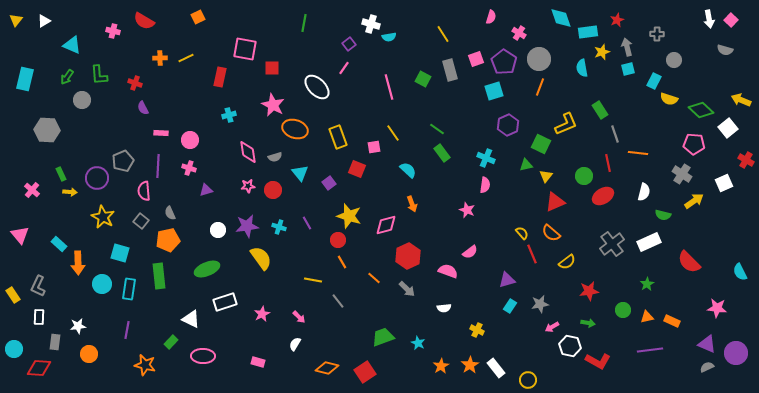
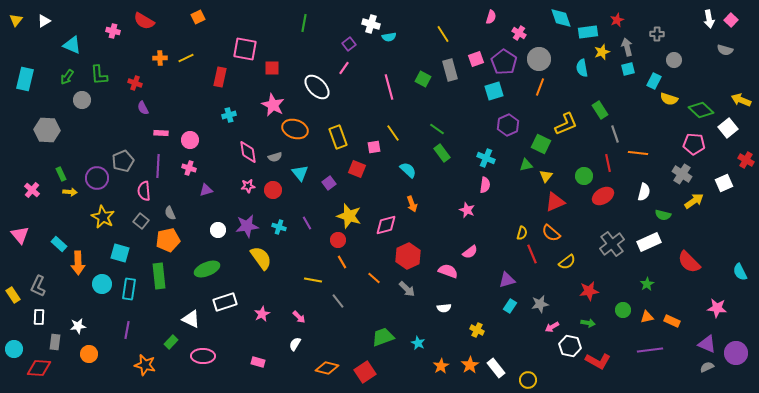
yellow semicircle at (522, 233): rotated 56 degrees clockwise
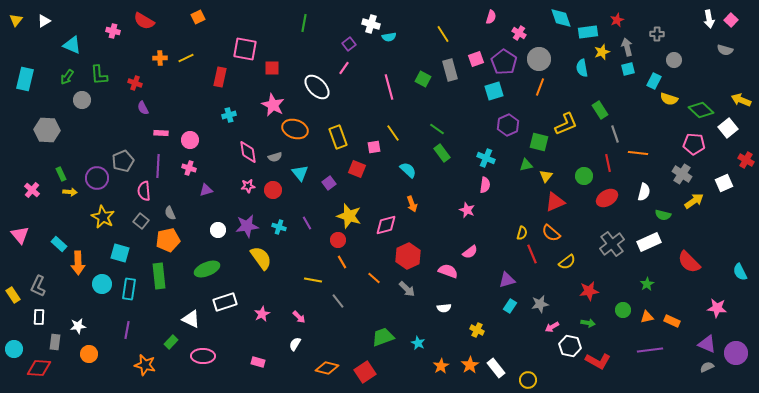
green square at (541, 144): moved 2 px left, 2 px up; rotated 12 degrees counterclockwise
red ellipse at (603, 196): moved 4 px right, 2 px down
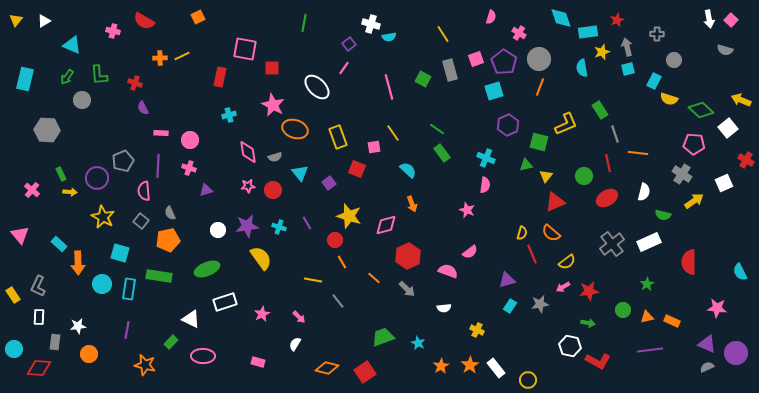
yellow line at (186, 58): moved 4 px left, 2 px up
red circle at (338, 240): moved 3 px left
red semicircle at (689, 262): rotated 45 degrees clockwise
green rectangle at (159, 276): rotated 75 degrees counterclockwise
pink arrow at (552, 327): moved 11 px right, 40 px up
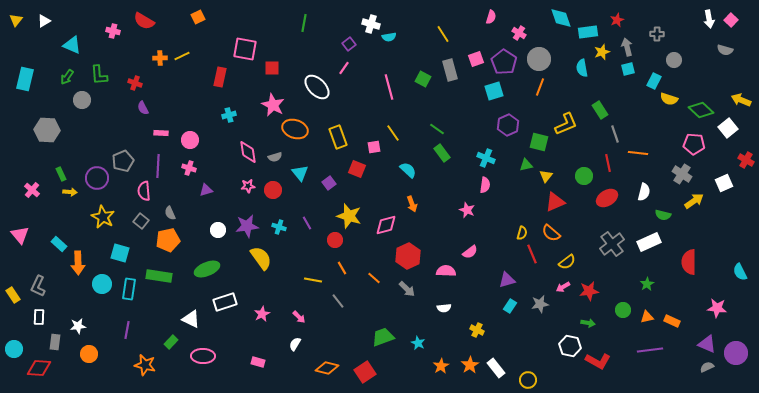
orange line at (342, 262): moved 6 px down
pink semicircle at (448, 271): moved 2 px left; rotated 18 degrees counterclockwise
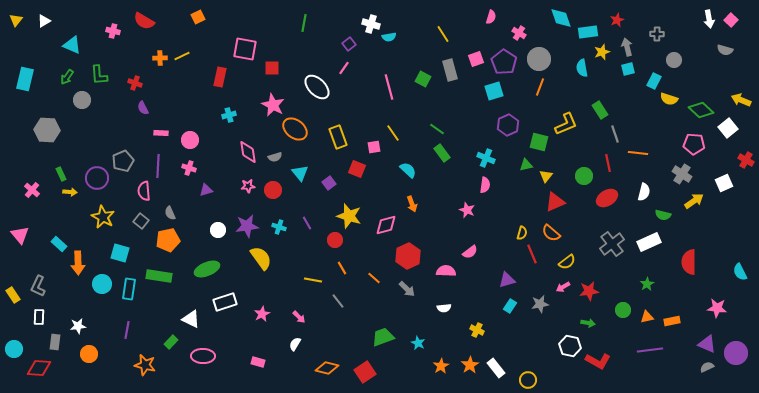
orange ellipse at (295, 129): rotated 20 degrees clockwise
orange rectangle at (672, 321): rotated 35 degrees counterclockwise
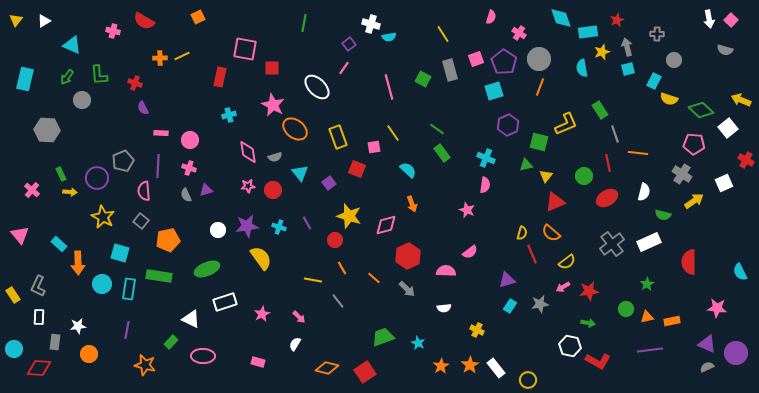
gray semicircle at (170, 213): moved 16 px right, 18 px up
green circle at (623, 310): moved 3 px right, 1 px up
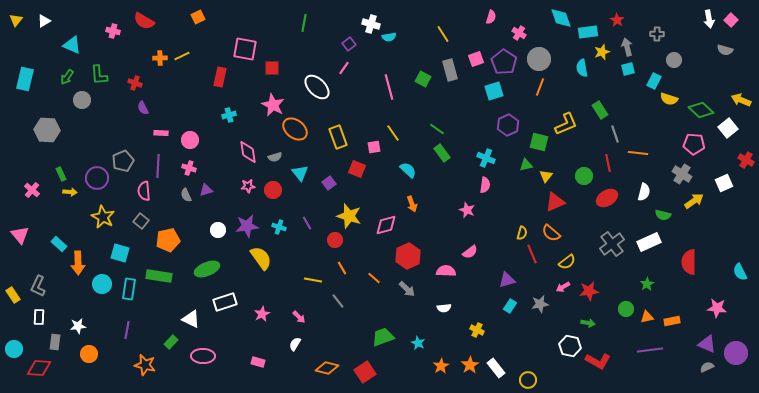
red star at (617, 20): rotated 16 degrees counterclockwise
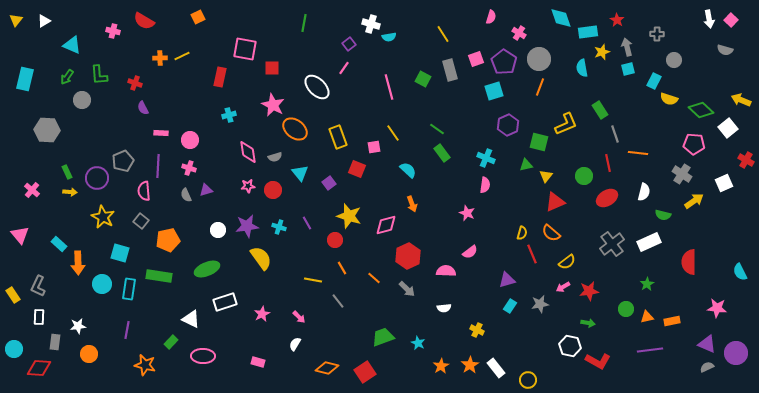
green rectangle at (61, 174): moved 6 px right, 2 px up
pink star at (467, 210): moved 3 px down
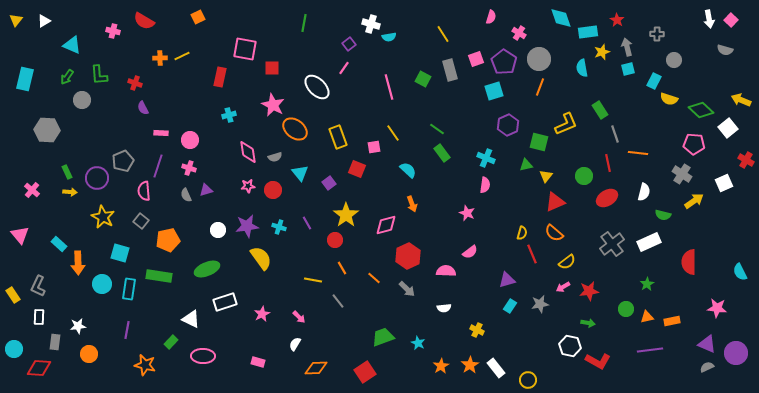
purple line at (158, 166): rotated 15 degrees clockwise
yellow star at (349, 216): moved 3 px left, 1 px up; rotated 20 degrees clockwise
orange semicircle at (551, 233): moved 3 px right
orange diamond at (327, 368): moved 11 px left; rotated 15 degrees counterclockwise
